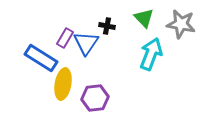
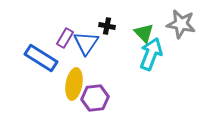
green triangle: moved 15 px down
yellow ellipse: moved 11 px right
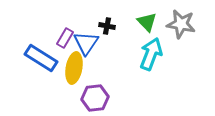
green triangle: moved 3 px right, 11 px up
yellow ellipse: moved 16 px up
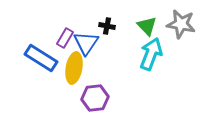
green triangle: moved 4 px down
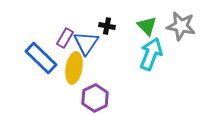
gray star: moved 2 px down
blue rectangle: rotated 12 degrees clockwise
purple hexagon: rotated 20 degrees counterclockwise
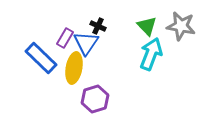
black cross: moved 9 px left; rotated 14 degrees clockwise
purple hexagon: moved 1 px down; rotated 8 degrees clockwise
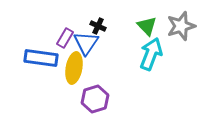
gray star: rotated 28 degrees counterclockwise
blue rectangle: rotated 36 degrees counterclockwise
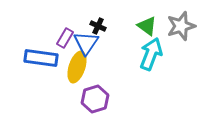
green triangle: rotated 10 degrees counterclockwise
yellow ellipse: moved 3 px right, 1 px up; rotated 8 degrees clockwise
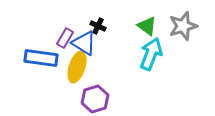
gray star: moved 2 px right
blue triangle: moved 2 px left; rotated 32 degrees counterclockwise
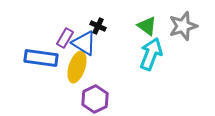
purple hexagon: rotated 8 degrees counterclockwise
